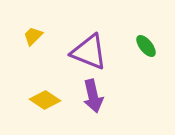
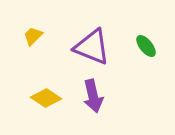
purple triangle: moved 3 px right, 5 px up
yellow diamond: moved 1 px right, 2 px up
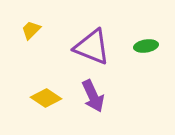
yellow trapezoid: moved 2 px left, 6 px up
green ellipse: rotated 60 degrees counterclockwise
purple arrow: rotated 12 degrees counterclockwise
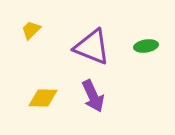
yellow diamond: moved 3 px left; rotated 32 degrees counterclockwise
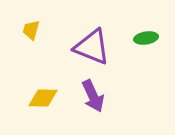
yellow trapezoid: rotated 30 degrees counterclockwise
green ellipse: moved 8 px up
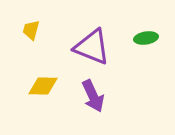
yellow diamond: moved 12 px up
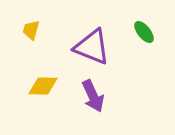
green ellipse: moved 2 px left, 6 px up; rotated 60 degrees clockwise
